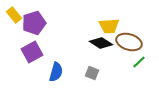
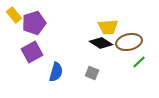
yellow trapezoid: moved 1 px left, 1 px down
brown ellipse: rotated 30 degrees counterclockwise
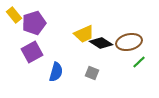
yellow trapezoid: moved 24 px left, 7 px down; rotated 20 degrees counterclockwise
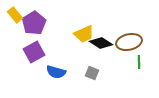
yellow rectangle: moved 1 px right
purple pentagon: rotated 15 degrees counterclockwise
purple square: moved 2 px right
green line: rotated 48 degrees counterclockwise
blue semicircle: rotated 90 degrees clockwise
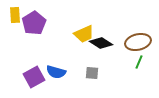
yellow rectangle: rotated 35 degrees clockwise
brown ellipse: moved 9 px right
purple square: moved 25 px down
green line: rotated 24 degrees clockwise
gray square: rotated 16 degrees counterclockwise
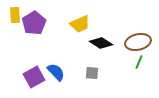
yellow trapezoid: moved 4 px left, 10 px up
blue semicircle: rotated 150 degrees counterclockwise
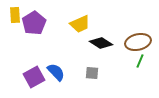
green line: moved 1 px right, 1 px up
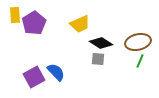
gray square: moved 6 px right, 14 px up
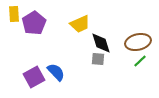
yellow rectangle: moved 1 px left, 1 px up
black diamond: rotated 40 degrees clockwise
green line: rotated 24 degrees clockwise
